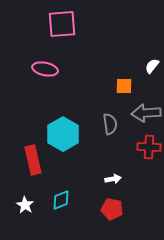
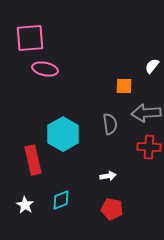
pink square: moved 32 px left, 14 px down
white arrow: moved 5 px left, 3 px up
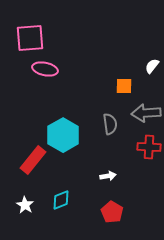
cyan hexagon: moved 1 px down
red rectangle: rotated 52 degrees clockwise
red pentagon: moved 3 px down; rotated 20 degrees clockwise
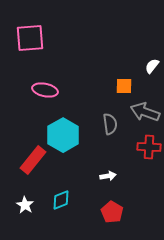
pink ellipse: moved 21 px down
gray arrow: moved 1 px left, 1 px up; rotated 24 degrees clockwise
